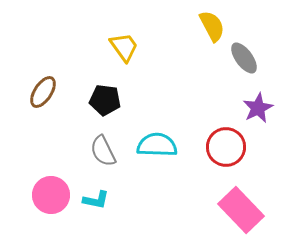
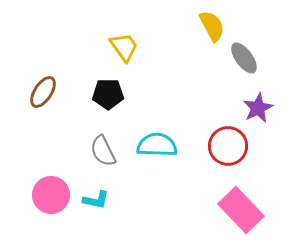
black pentagon: moved 3 px right, 6 px up; rotated 8 degrees counterclockwise
red circle: moved 2 px right, 1 px up
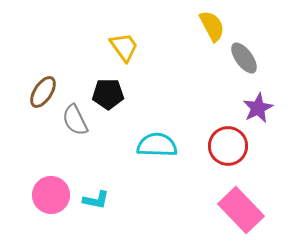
gray semicircle: moved 28 px left, 31 px up
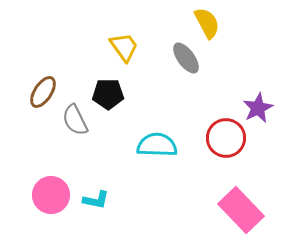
yellow semicircle: moved 5 px left, 3 px up
gray ellipse: moved 58 px left
red circle: moved 2 px left, 8 px up
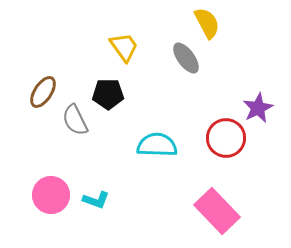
cyan L-shape: rotated 8 degrees clockwise
pink rectangle: moved 24 px left, 1 px down
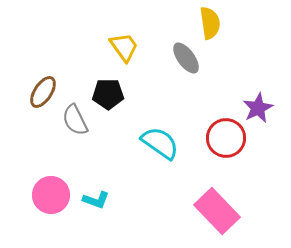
yellow semicircle: moved 3 px right; rotated 20 degrees clockwise
cyan semicircle: moved 3 px right, 2 px up; rotated 33 degrees clockwise
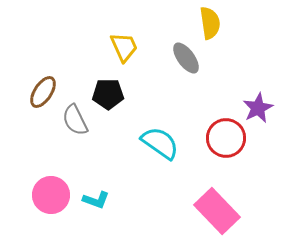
yellow trapezoid: rotated 12 degrees clockwise
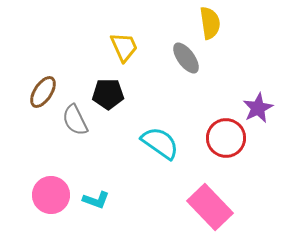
pink rectangle: moved 7 px left, 4 px up
